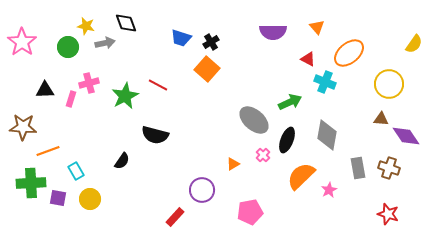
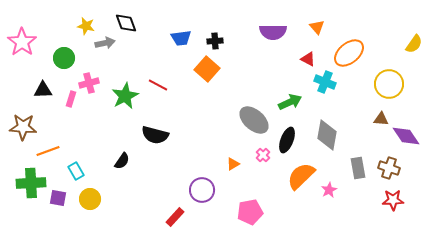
blue trapezoid at (181, 38): rotated 25 degrees counterclockwise
black cross at (211, 42): moved 4 px right, 1 px up; rotated 28 degrees clockwise
green circle at (68, 47): moved 4 px left, 11 px down
black triangle at (45, 90): moved 2 px left
red star at (388, 214): moved 5 px right, 14 px up; rotated 20 degrees counterclockwise
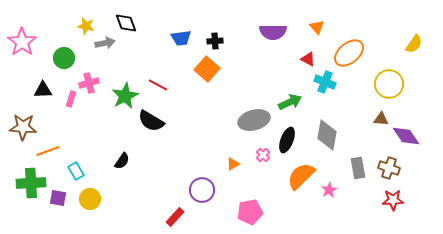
gray ellipse at (254, 120): rotated 56 degrees counterclockwise
black semicircle at (155, 135): moved 4 px left, 14 px up; rotated 16 degrees clockwise
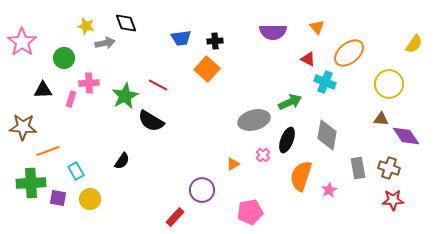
pink cross at (89, 83): rotated 12 degrees clockwise
orange semicircle at (301, 176): rotated 28 degrees counterclockwise
